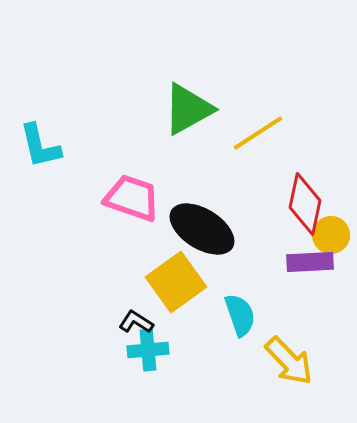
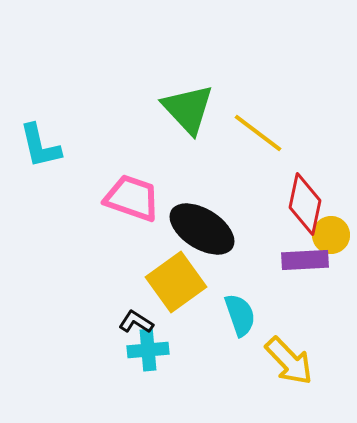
green triangle: rotated 44 degrees counterclockwise
yellow line: rotated 70 degrees clockwise
purple rectangle: moved 5 px left, 2 px up
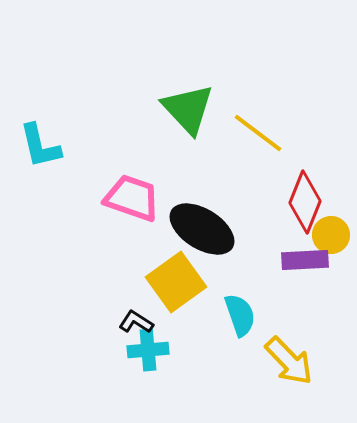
red diamond: moved 2 px up; rotated 10 degrees clockwise
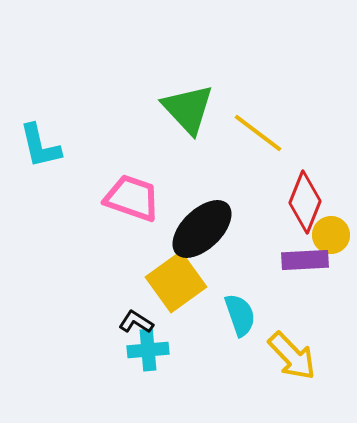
black ellipse: rotated 76 degrees counterclockwise
yellow arrow: moved 3 px right, 5 px up
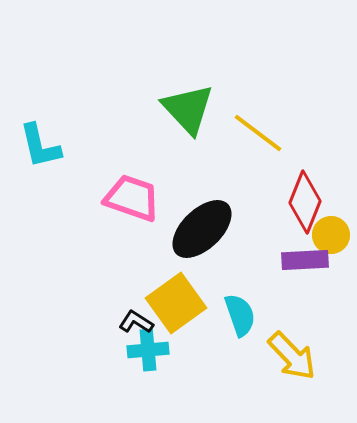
yellow square: moved 21 px down
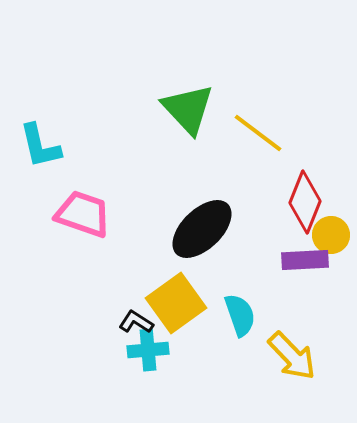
pink trapezoid: moved 49 px left, 16 px down
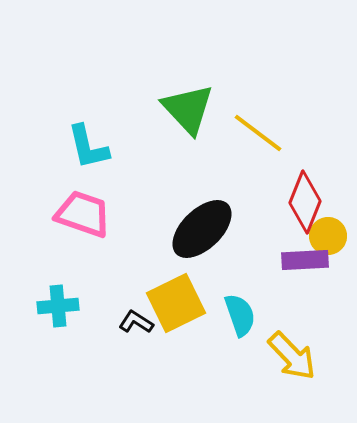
cyan L-shape: moved 48 px right, 1 px down
yellow circle: moved 3 px left, 1 px down
yellow square: rotated 10 degrees clockwise
cyan cross: moved 90 px left, 44 px up
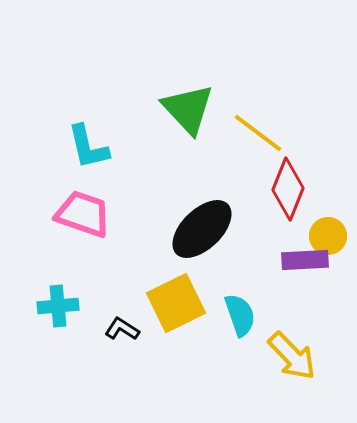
red diamond: moved 17 px left, 13 px up
black L-shape: moved 14 px left, 7 px down
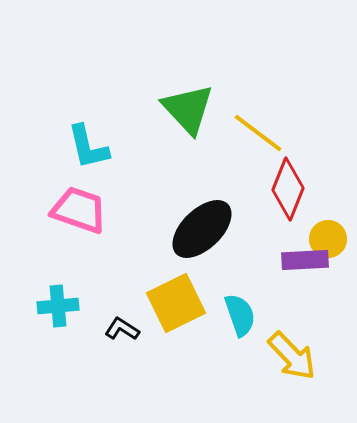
pink trapezoid: moved 4 px left, 4 px up
yellow circle: moved 3 px down
